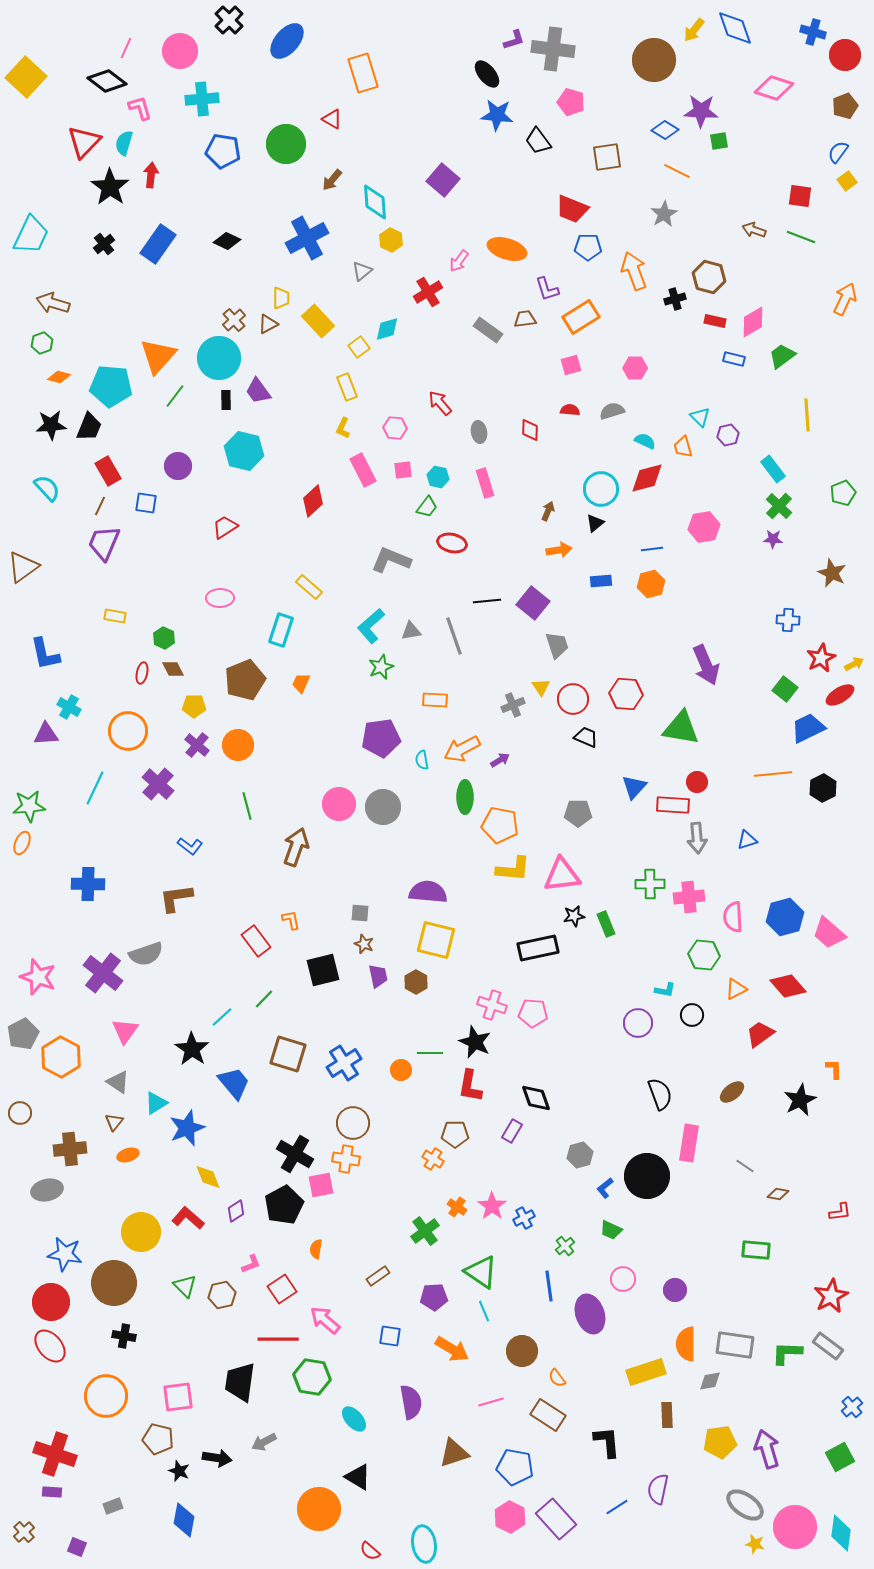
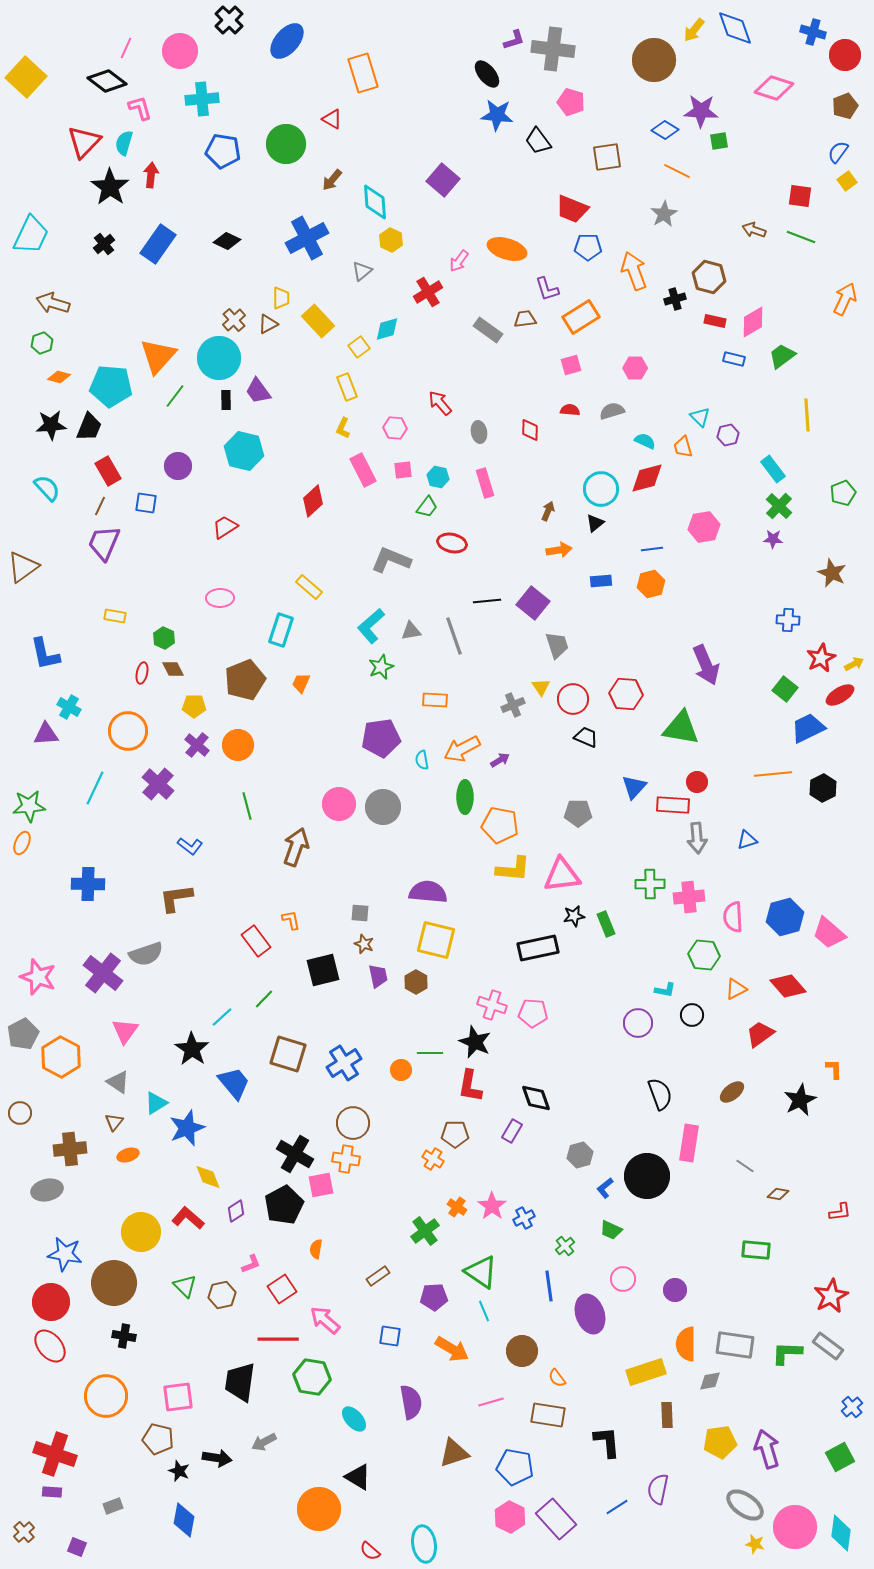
brown rectangle at (548, 1415): rotated 24 degrees counterclockwise
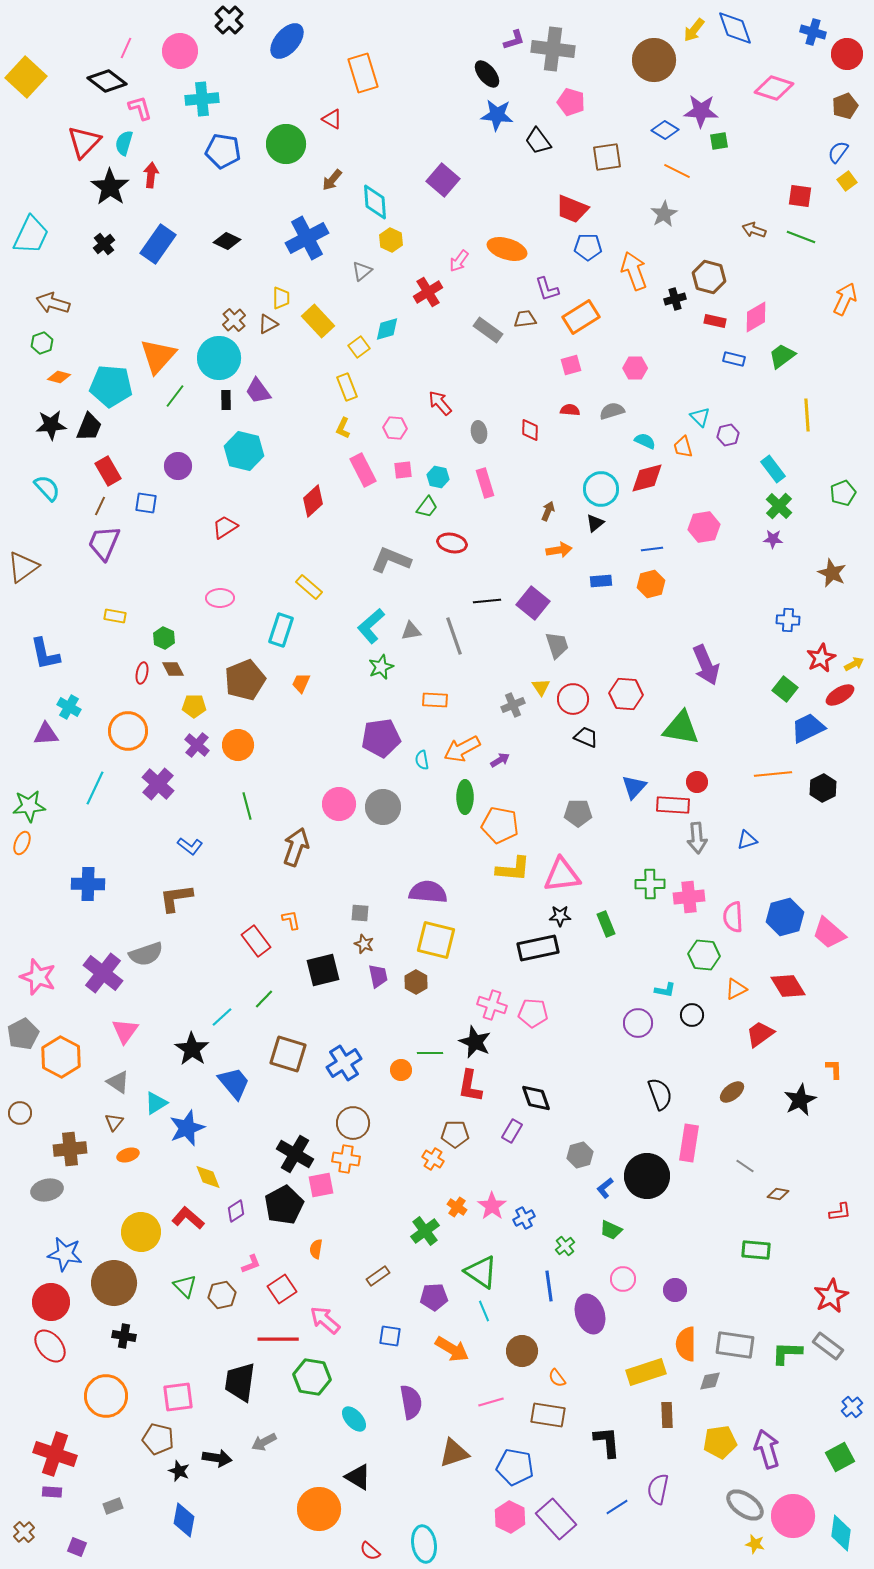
red circle at (845, 55): moved 2 px right, 1 px up
pink diamond at (753, 322): moved 3 px right, 5 px up
black star at (574, 916): moved 14 px left; rotated 10 degrees clockwise
red diamond at (788, 986): rotated 9 degrees clockwise
pink circle at (795, 1527): moved 2 px left, 11 px up
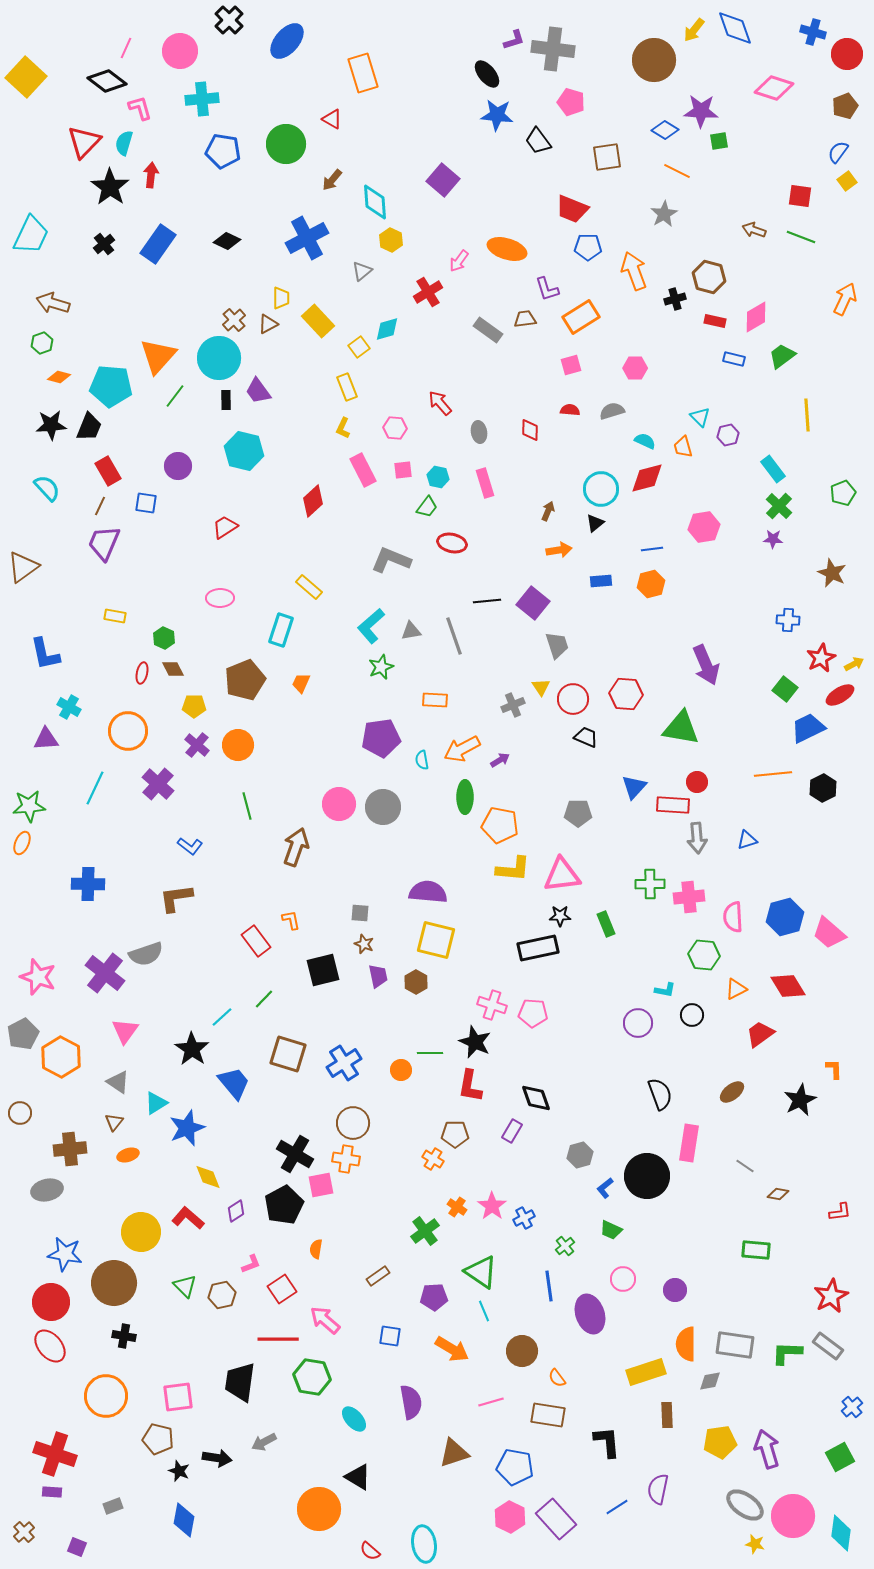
purple triangle at (46, 734): moved 5 px down
purple cross at (103, 973): moved 2 px right
